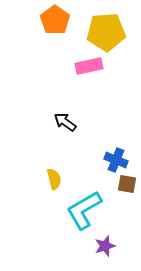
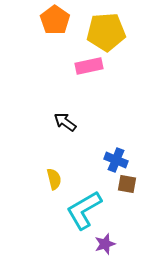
purple star: moved 2 px up
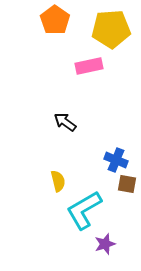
yellow pentagon: moved 5 px right, 3 px up
yellow semicircle: moved 4 px right, 2 px down
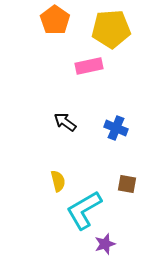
blue cross: moved 32 px up
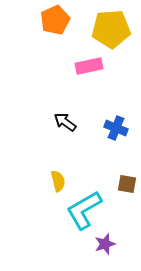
orange pentagon: rotated 12 degrees clockwise
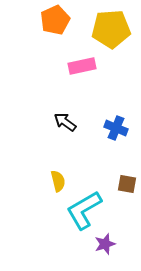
pink rectangle: moved 7 px left
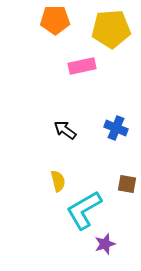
orange pentagon: rotated 24 degrees clockwise
black arrow: moved 8 px down
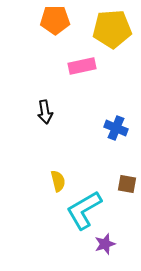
yellow pentagon: moved 1 px right
black arrow: moved 20 px left, 18 px up; rotated 135 degrees counterclockwise
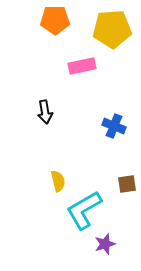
blue cross: moved 2 px left, 2 px up
brown square: rotated 18 degrees counterclockwise
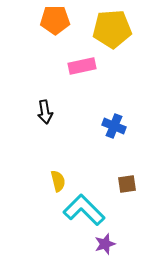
cyan L-shape: rotated 75 degrees clockwise
